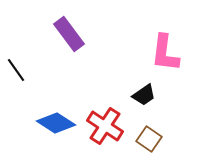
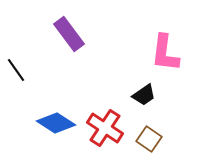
red cross: moved 2 px down
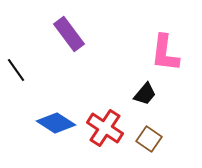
black trapezoid: moved 1 px right, 1 px up; rotated 15 degrees counterclockwise
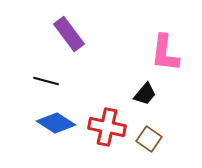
black line: moved 30 px right, 11 px down; rotated 40 degrees counterclockwise
red cross: moved 2 px right, 1 px up; rotated 21 degrees counterclockwise
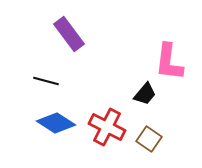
pink L-shape: moved 4 px right, 9 px down
red cross: rotated 15 degrees clockwise
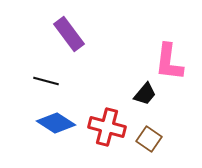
red cross: rotated 12 degrees counterclockwise
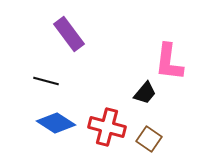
black trapezoid: moved 1 px up
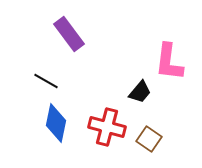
black line: rotated 15 degrees clockwise
black trapezoid: moved 5 px left, 1 px up
blue diamond: rotated 69 degrees clockwise
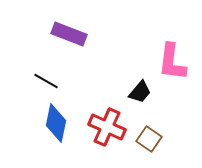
purple rectangle: rotated 32 degrees counterclockwise
pink L-shape: moved 3 px right
red cross: rotated 9 degrees clockwise
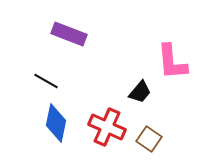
pink L-shape: rotated 12 degrees counterclockwise
